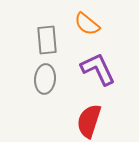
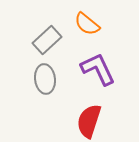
gray rectangle: rotated 52 degrees clockwise
gray ellipse: rotated 12 degrees counterclockwise
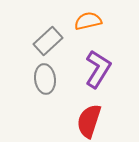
orange semicircle: moved 1 px right, 3 px up; rotated 128 degrees clockwise
gray rectangle: moved 1 px right, 1 px down
purple L-shape: rotated 57 degrees clockwise
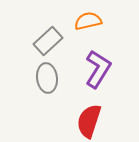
gray ellipse: moved 2 px right, 1 px up
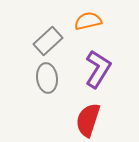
red semicircle: moved 1 px left, 1 px up
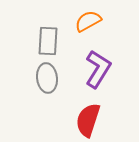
orange semicircle: rotated 16 degrees counterclockwise
gray rectangle: rotated 44 degrees counterclockwise
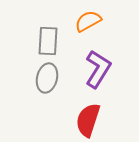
gray ellipse: rotated 20 degrees clockwise
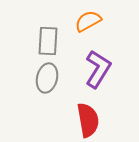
red semicircle: rotated 152 degrees clockwise
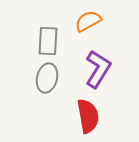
red semicircle: moved 4 px up
